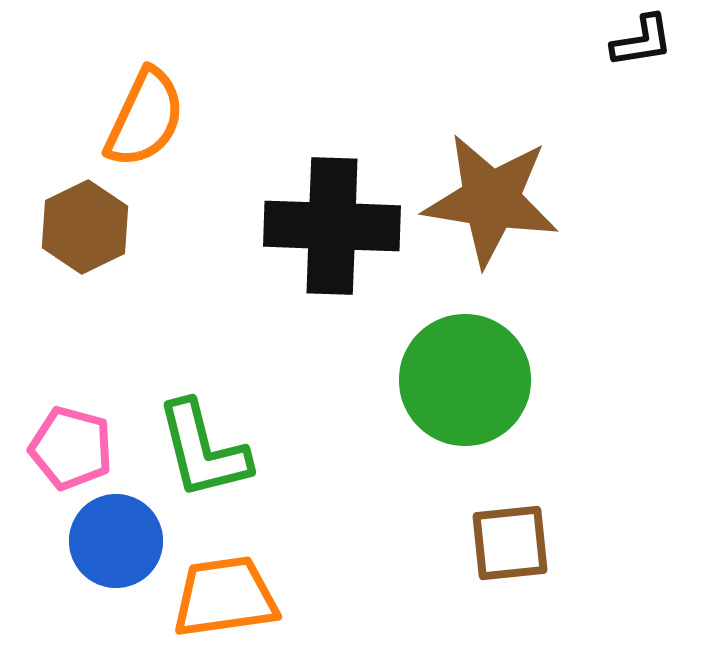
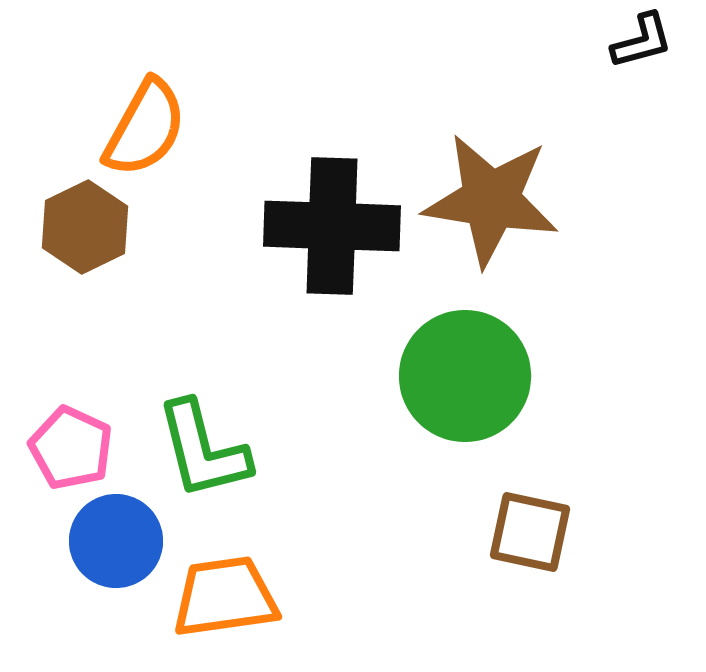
black L-shape: rotated 6 degrees counterclockwise
orange semicircle: moved 10 px down; rotated 4 degrees clockwise
green circle: moved 4 px up
pink pentagon: rotated 10 degrees clockwise
brown square: moved 20 px right, 11 px up; rotated 18 degrees clockwise
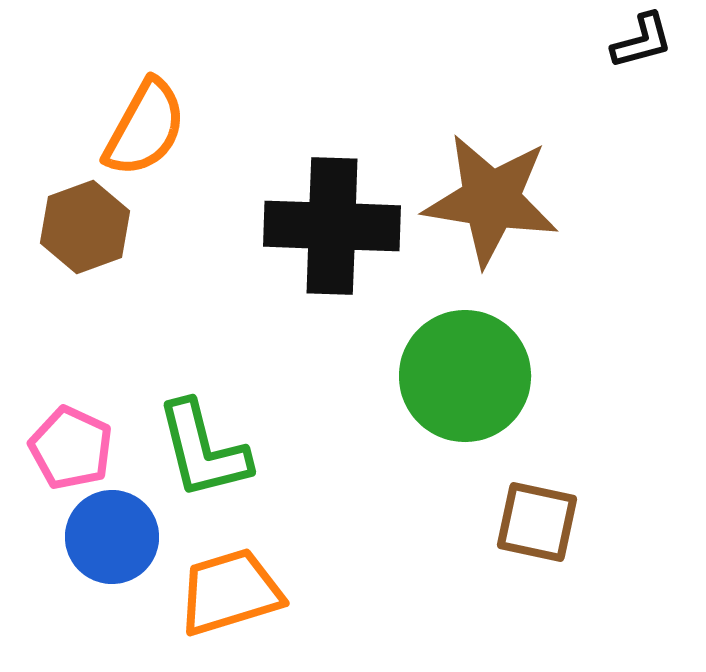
brown hexagon: rotated 6 degrees clockwise
brown square: moved 7 px right, 10 px up
blue circle: moved 4 px left, 4 px up
orange trapezoid: moved 5 px right, 5 px up; rotated 9 degrees counterclockwise
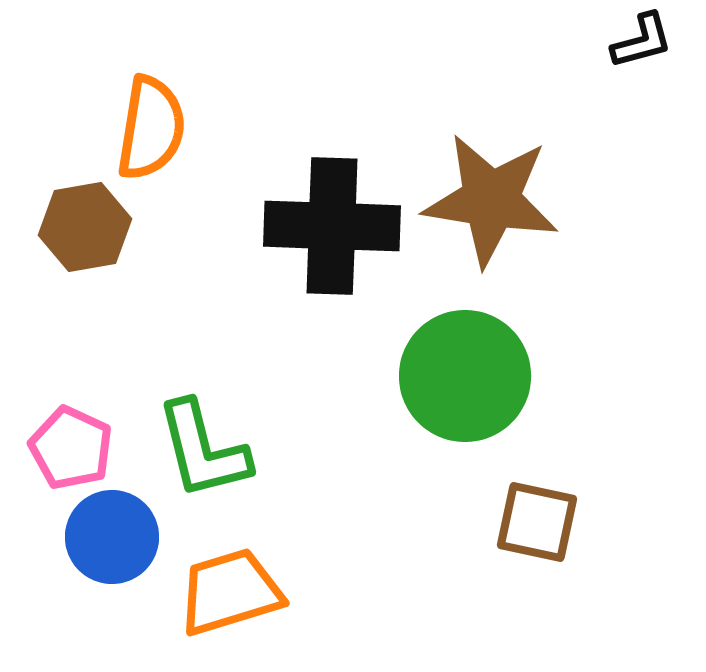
orange semicircle: moved 6 px right; rotated 20 degrees counterclockwise
brown hexagon: rotated 10 degrees clockwise
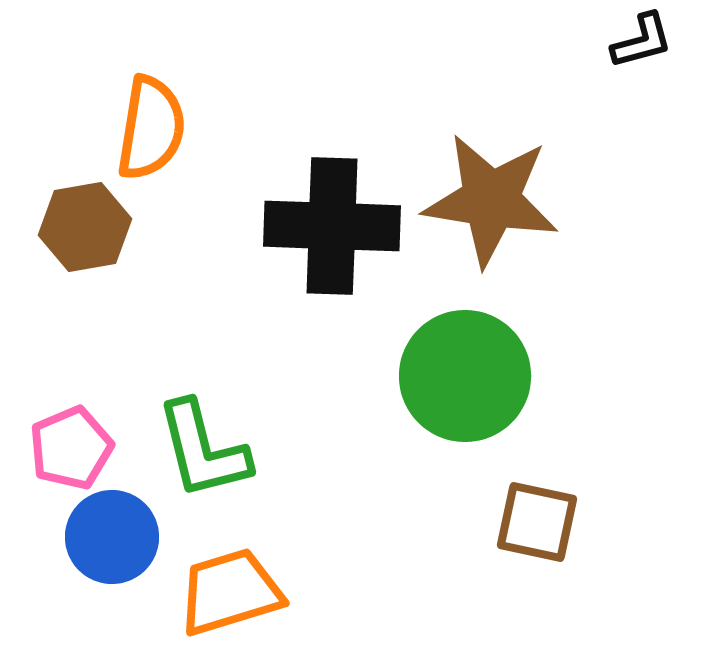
pink pentagon: rotated 24 degrees clockwise
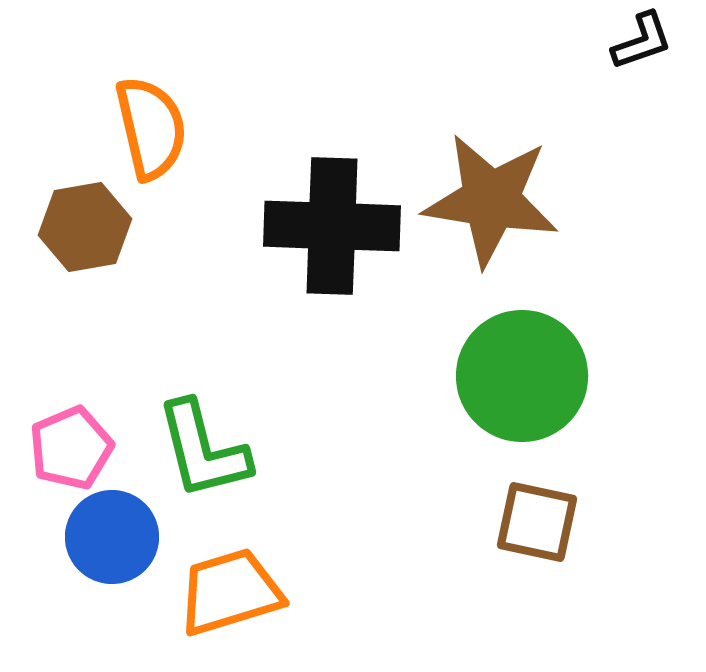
black L-shape: rotated 4 degrees counterclockwise
orange semicircle: rotated 22 degrees counterclockwise
green circle: moved 57 px right
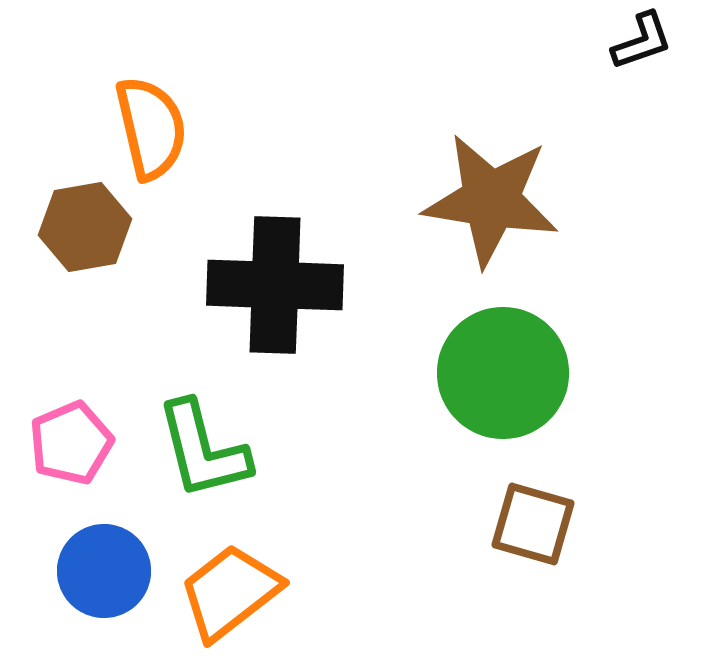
black cross: moved 57 px left, 59 px down
green circle: moved 19 px left, 3 px up
pink pentagon: moved 5 px up
brown square: moved 4 px left, 2 px down; rotated 4 degrees clockwise
blue circle: moved 8 px left, 34 px down
orange trapezoid: rotated 21 degrees counterclockwise
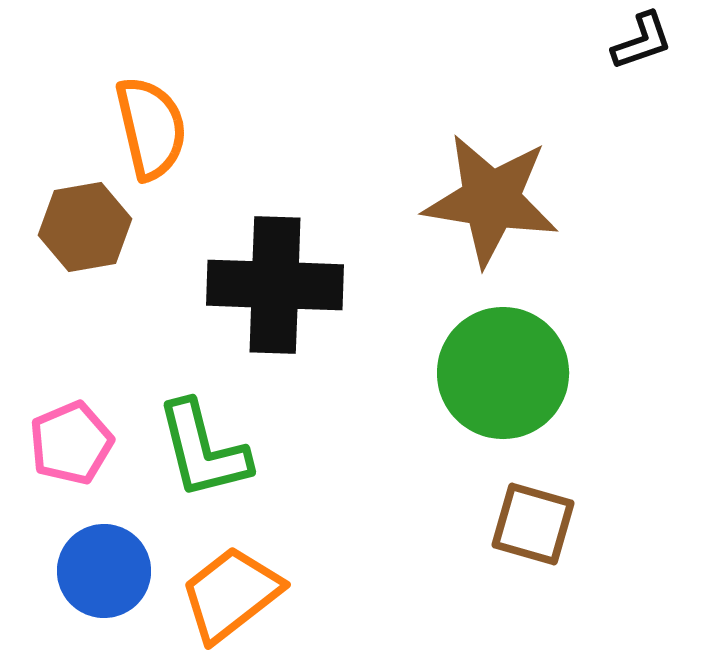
orange trapezoid: moved 1 px right, 2 px down
